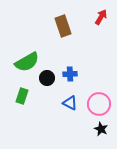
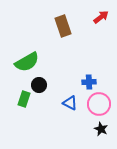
red arrow: rotated 21 degrees clockwise
blue cross: moved 19 px right, 8 px down
black circle: moved 8 px left, 7 px down
green rectangle: moved 2 px right, 3 px down
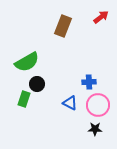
brown rectangle: rotated 40 degrees clockwise
black circle: moved 2 px left, 1 px up
pink circle: moved 1 px left, 1 px down
black star: moved 6 px left; rotated 24 degrees counterclockwise
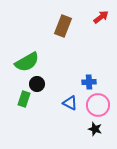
black star: rotated 16 degrees clockwise
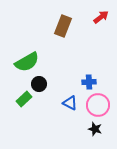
black circle: moved 2 px right
green rectangle: rotated 28 degrees clockwise
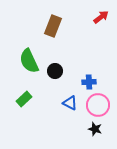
brown rectangle: moved 10 px left
green semicircle: moved 2 px right, 1 px up; rotated 95 degrees clockwise
black circle: moved 16 px right, 13 px up
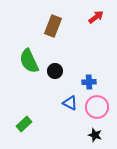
red arrow: moved 5 px left
green rectangle: moved 25 px down
pink circle: moved 1 px left, 2 px down
black star: moved 6 px down
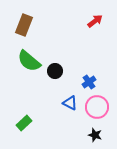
red arrow: moved 1 px left, 4 px down
brown rectangle: moved 29 px left, 1 px up
green semicircle: rotated 25 degrees counterclockwise
blue cross: rotated 32 degrees counterclockwise
green rectangle: moved 1 px up
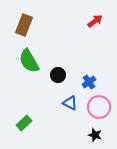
green semicircle: rotated 20 degrees clockwise
black circle: moved 3 px right, 4 px down
pink circle: moved 2 px right
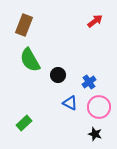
green semicircle: moved 1 px right, 1 px up
black star: moved 1 px up
